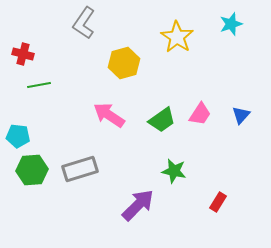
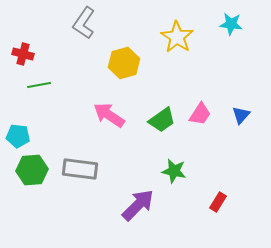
cyan star: rotated 25 degrees clockwise
gray rectangle: rotated 24 degrees clockwise
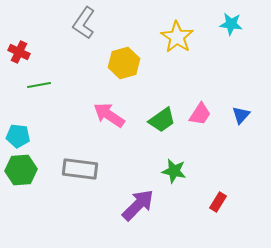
red cross: moved 4 px left, 2 px up; rotated 10 degrees clockwise
green hexagon: moved 11 px left
